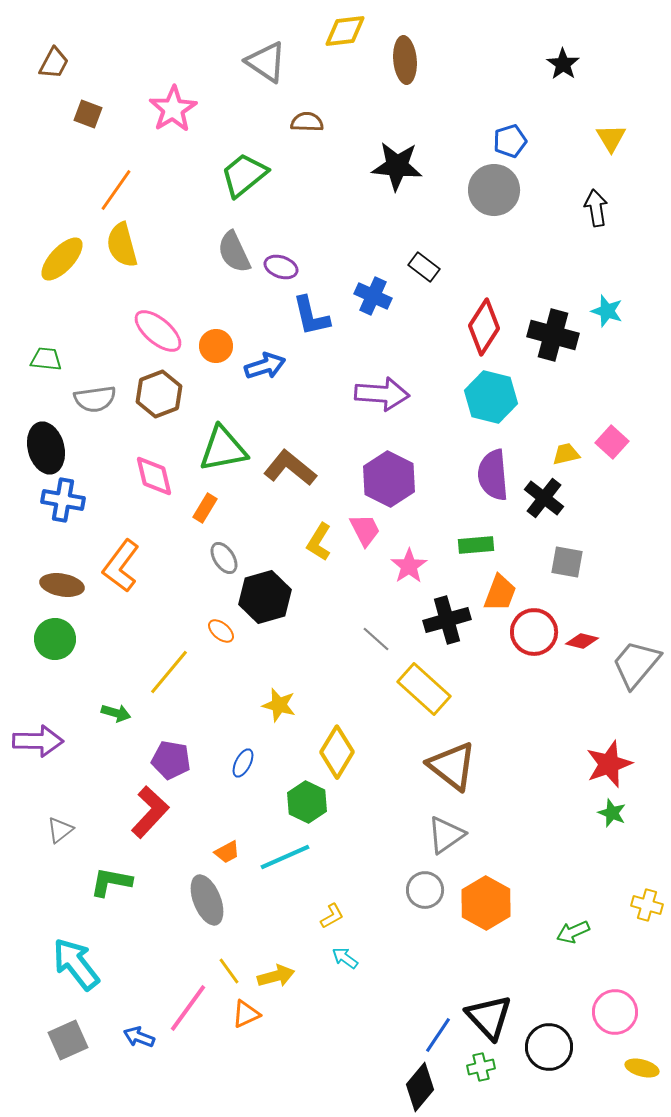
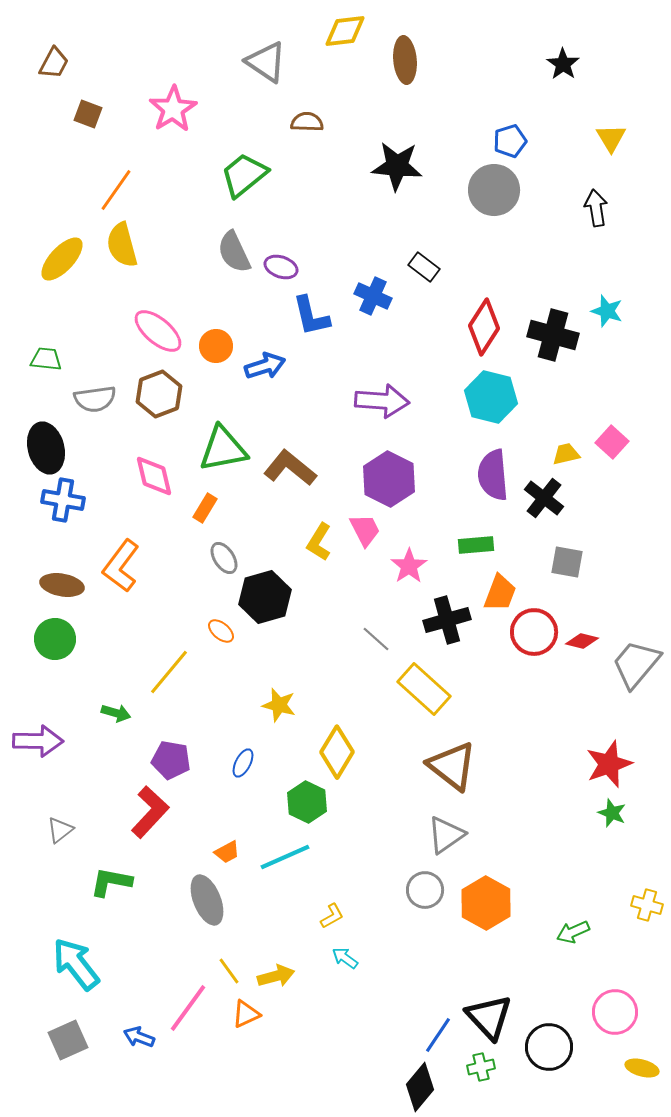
purple arrow at (382, 394): moved 7 px down
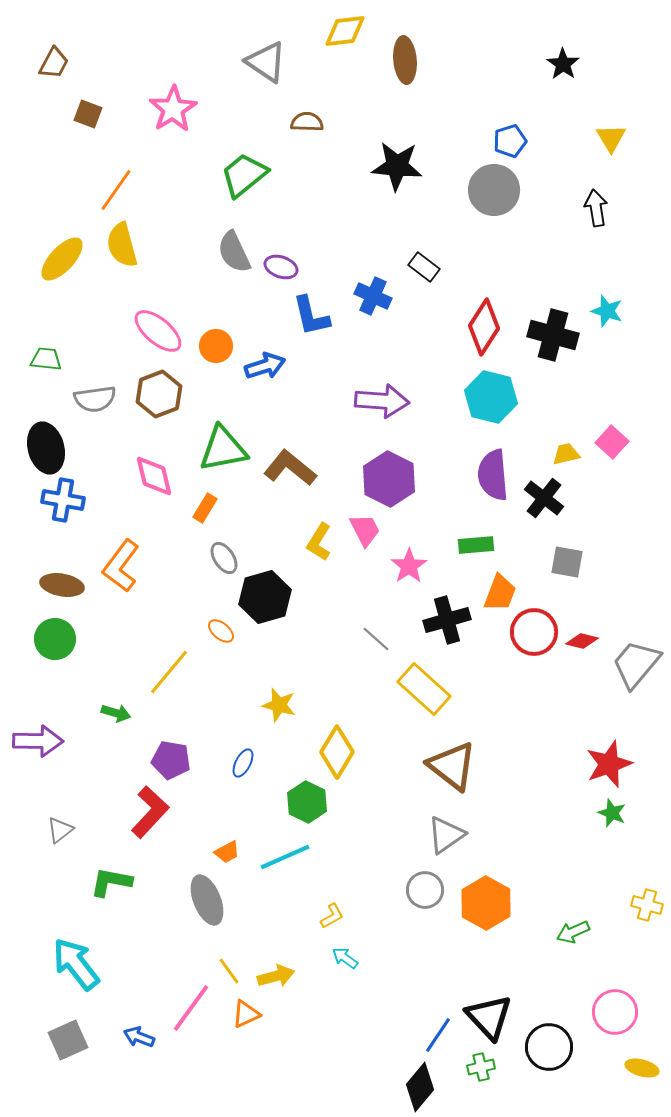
pink line at (188, 1008): moved 3 px right
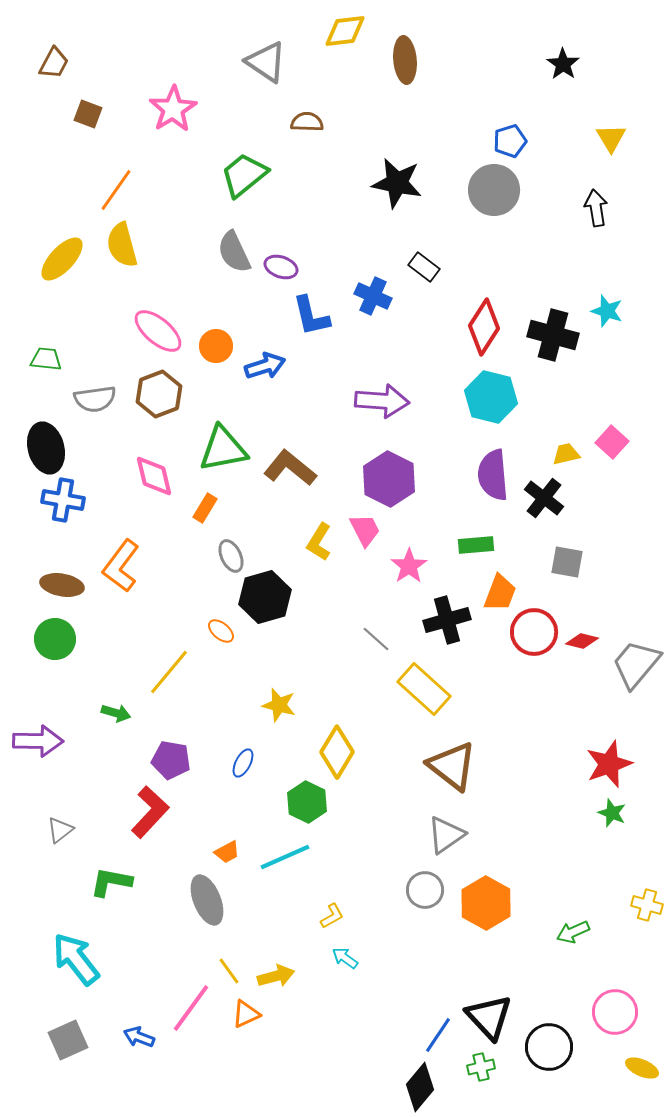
black star at (397, 166): moved 17 px down; rotated 6 degrees clockwise
gray ellipse at (224, 558): moved 7 px right, 2 px up; rotated 8 degrees clockwise
cyan arrow at (76, 964): moved 5 px up
yellow ellipse at (642, 1068): rotated 8 degrees clockwise
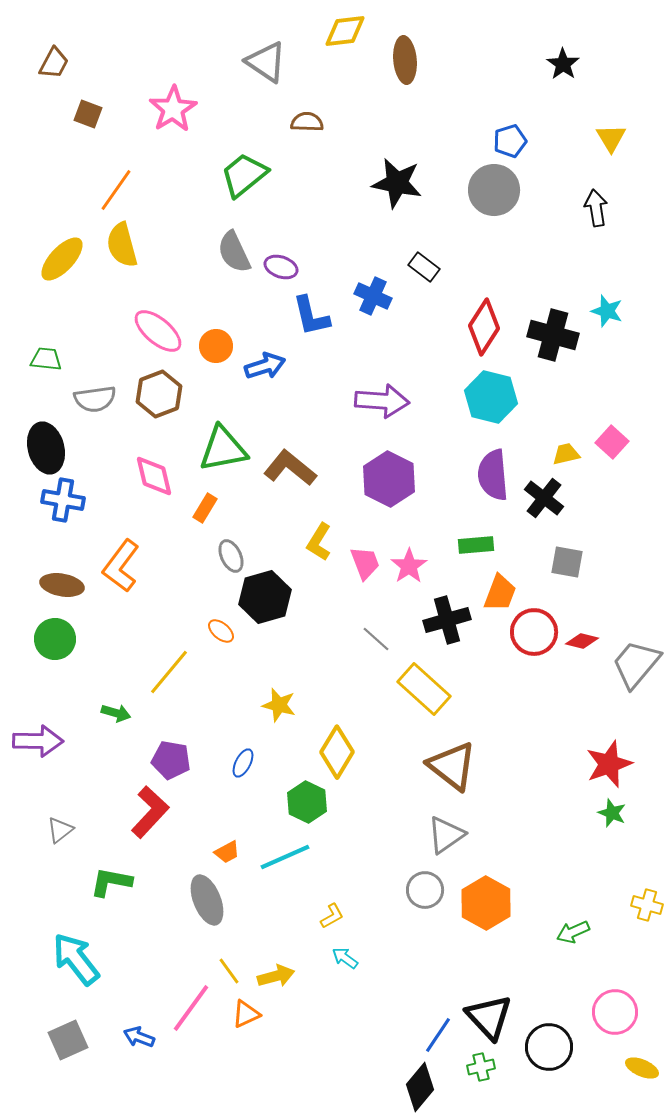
pink trapezoid at (365, 530): moved 33 px down; rotated 6 degrees clockwise
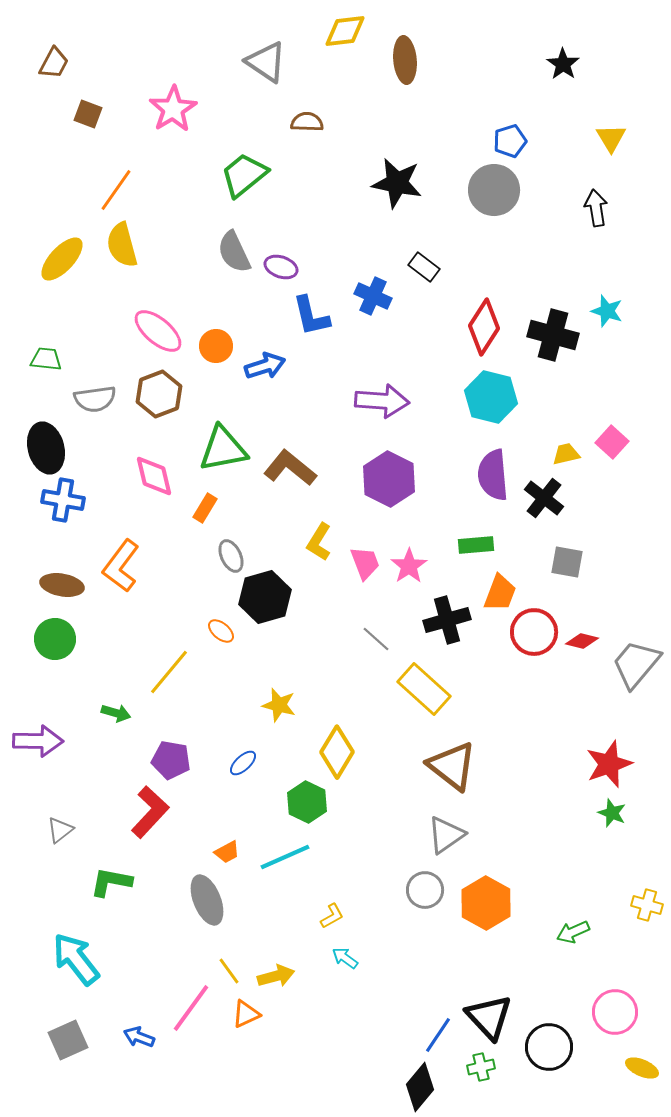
blue ellipse at (243, 763): rotated 20 degrees clockwise
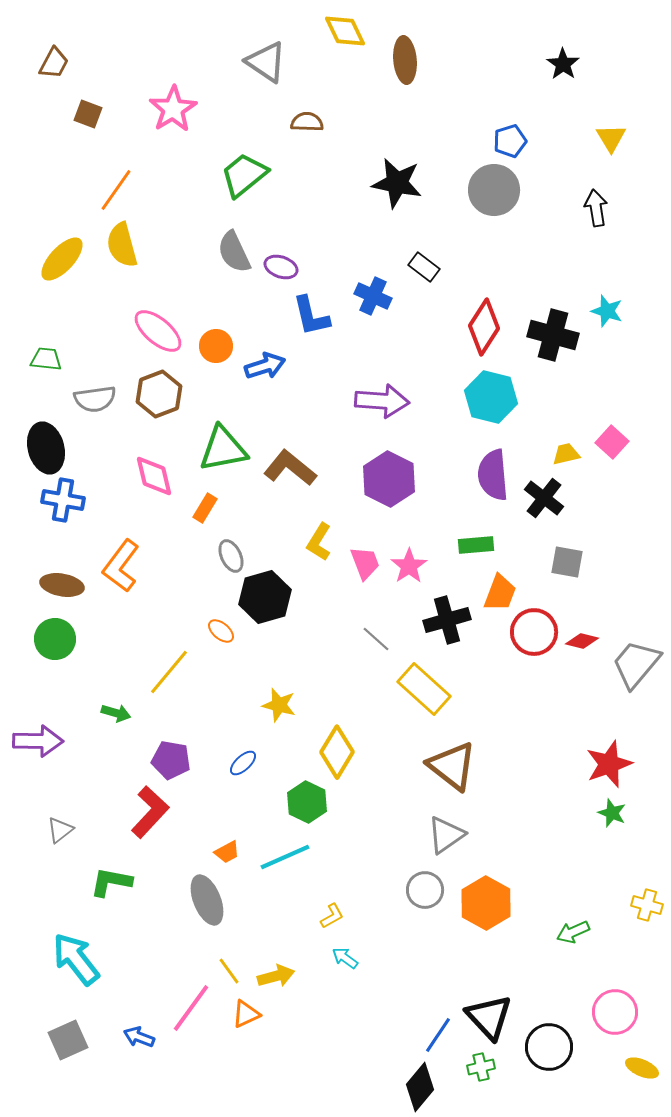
yellow diamond at (345, 31): rotated 72 degrees clockwise
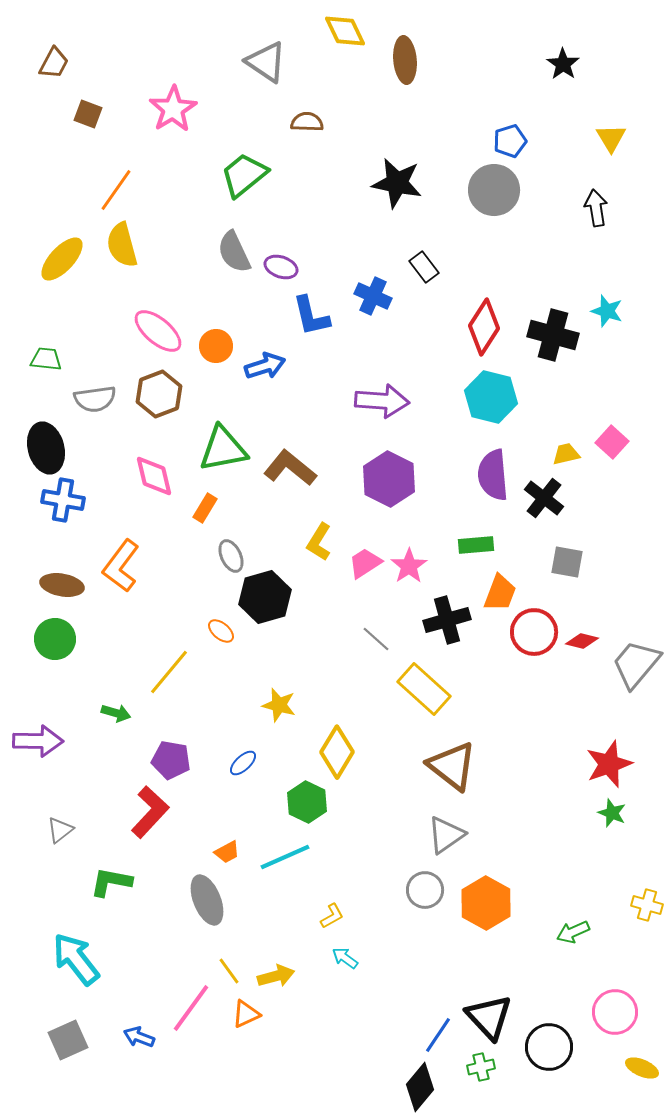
black rectangle at (424, 267): rotated 16 degrees clockwise
pink trapezoid at (365, 563): rotated 102 degrees counterclockwise
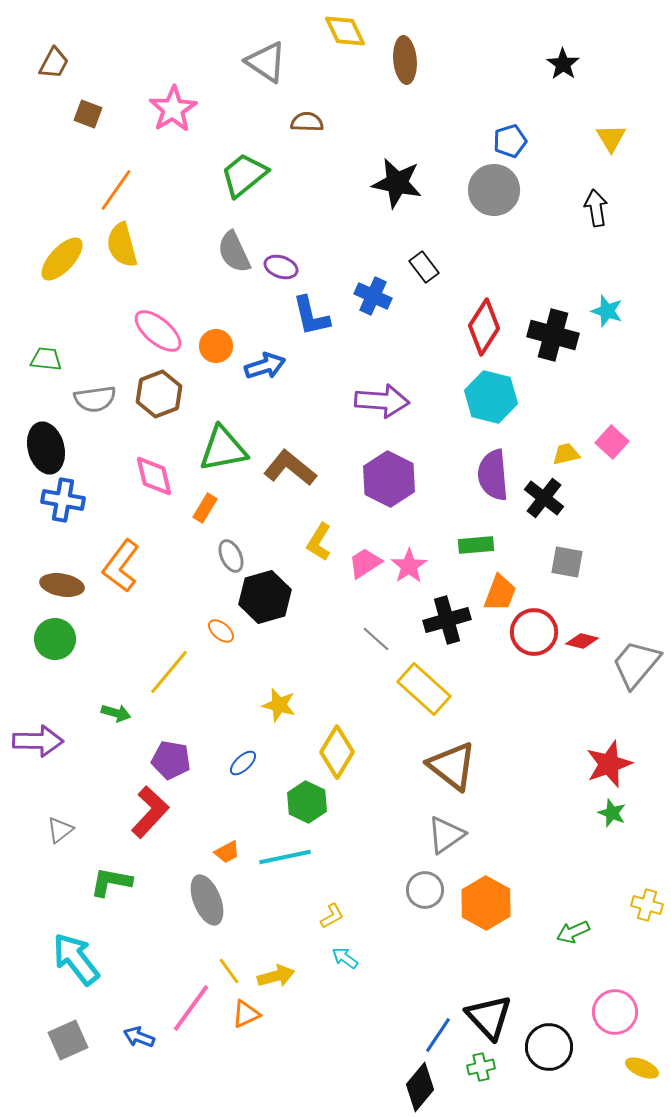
cyan line at (285, 857): rotated 12 degrees clockwise
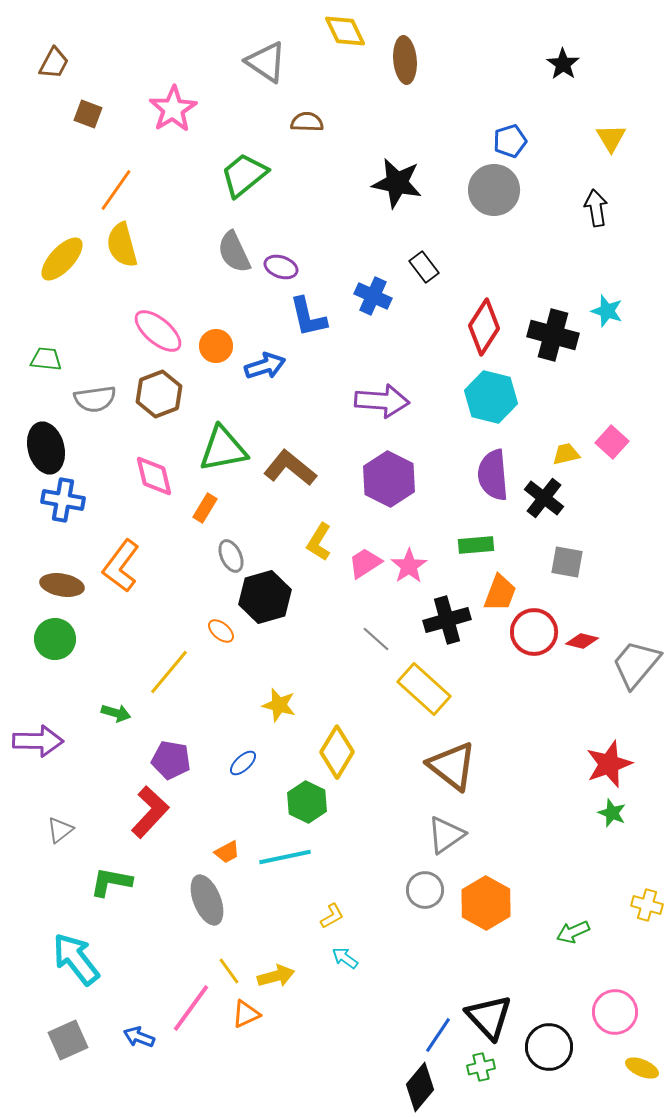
blue L-shape at (311, 316): moved 3 px left, 1 px down
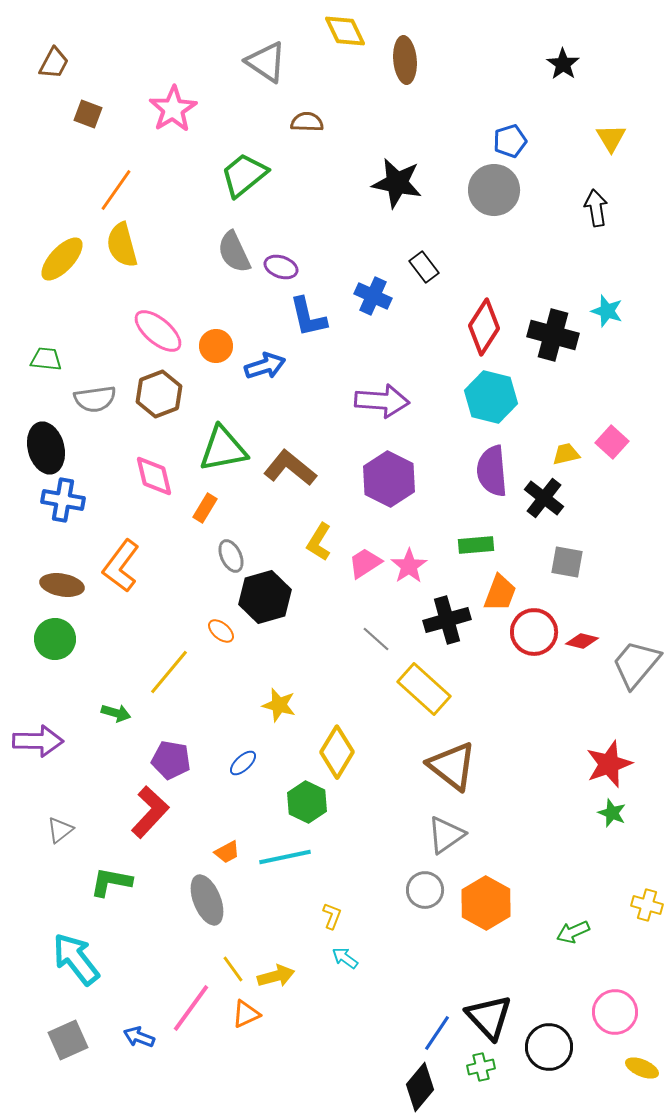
purple semicircle at (493, 475): moved 1 px left, 4 px up
yellow L-shape at (332, 916): rotated 40 degrees counterclockwise
yellow line at (229, 971): moved 4 px right, 2 px up
blue line at (438, 1035): moved 1 px left, 2 px up
